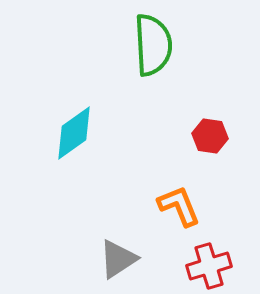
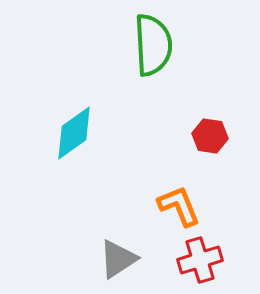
red cross: moved 9 px left, 6 px up
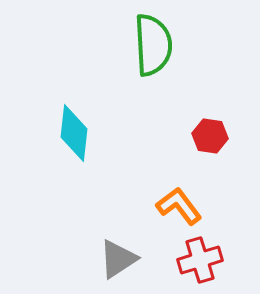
cyan diamond: rotated 48 degrees counterclockwise
orange L-shape: rotated 15 degrees counterclockwise
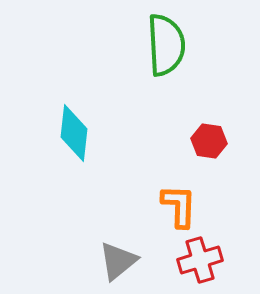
green semicircle: moved 13 px right
red hexagon: moved 1 px left, 5 px down
orange L-shape: rotated 39 degrees clockwise
gray triangle: moved 2 px down; rotated 6 degrees counterclockwise
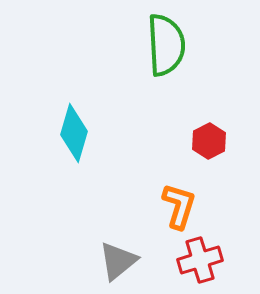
cyan diamond: rotated 10 degrees clockwise
red hexagon: rotated 24 degrees clockwise
orange L-shape: rotated 15 degrees clockwise
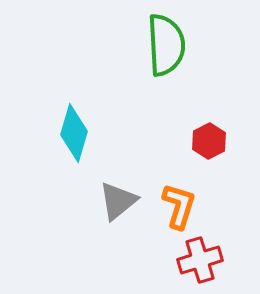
gray triangle: moved 60 px up
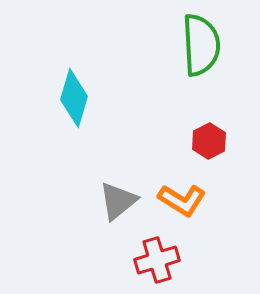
green semicircle: moved 35 px right
cyan diamond: moved 35 px up
orange L-shape: moved 3 px right, 6 px up; rotated 105 degrees clockwise
red cross: moved 43 px left
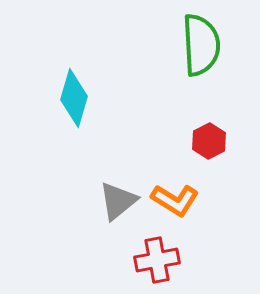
orange L-shape: moved 7 px left
red cross: rotated 6 degrees clockwise
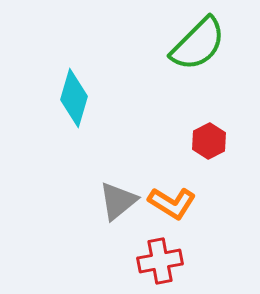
green semicircle: moved 3 px left, 1 px up; rotated 48 degrees clockwise
orange L-shape: moved 3 px left, 3 px down
red cross: moved 3 px right, 1 px down
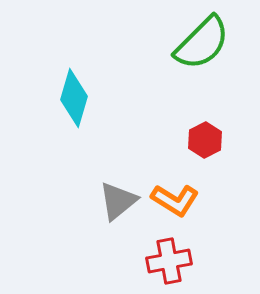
green semicircle: moved 4 px right, 1 px up
red hexagon: moved 4 px left, 1 px up
orange L-shape: moved 3 px right, 3 px up
red cross: moved 9 px right
